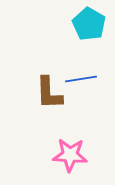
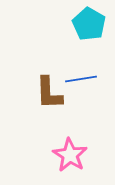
pink star: rotated 28 degrees clockwise
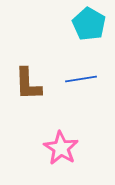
brown L-shape: moved 21 px left, 9 px up
pink star: moved 9 px left, 7 px up
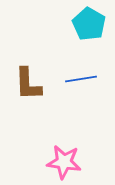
pink star: moved 3 px right, 14 px down; rotated 24 degrees counterclockwise
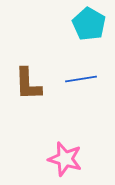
pink star: moved 1 px right, 3 px up; rotated 8 degrees clockwise
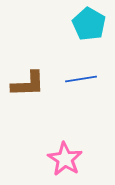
brown L-shape: rotated 90 degrees counterclockwise
pink star: rotated 16 degrees clockwise
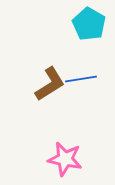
brown L-shape: moved 22 px right; rotated 30 degrees counterclockwise
pink star: rotated 20 degrees counterclockwise
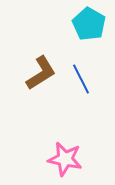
blue line: rotated 72 degrees clockwise
brown L-shape: moved 9 px left, 11 px up
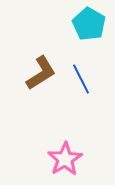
pink star: rotated 28 degrees clockwise
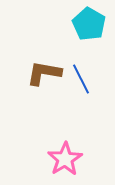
brown L-shape: moved 3 px right; rotated 138 degrees counterclockwise
